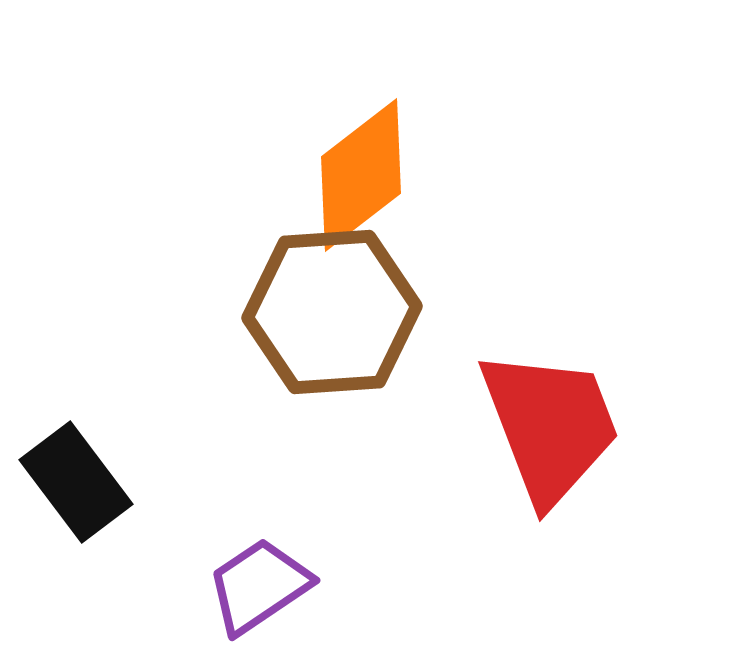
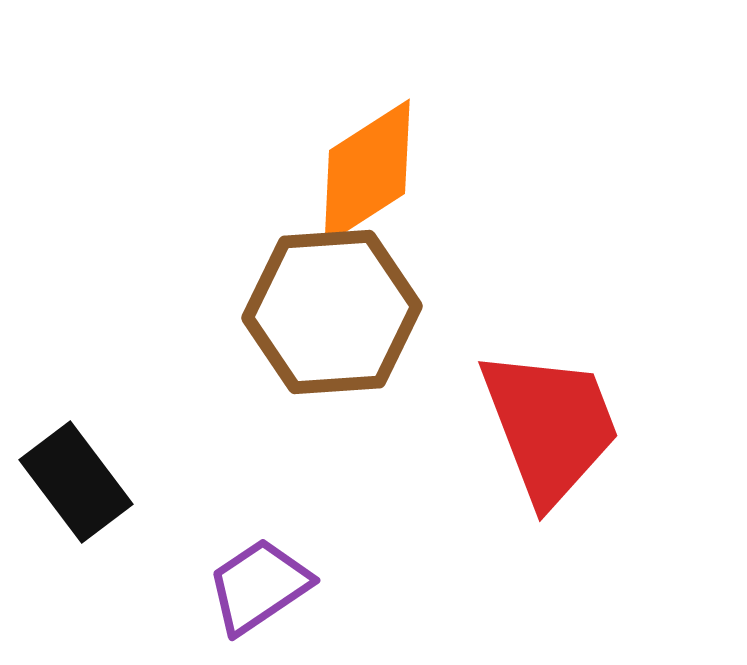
orange diamond: moved 6 px right, 3 px up; rotated 5 degrees clockwise
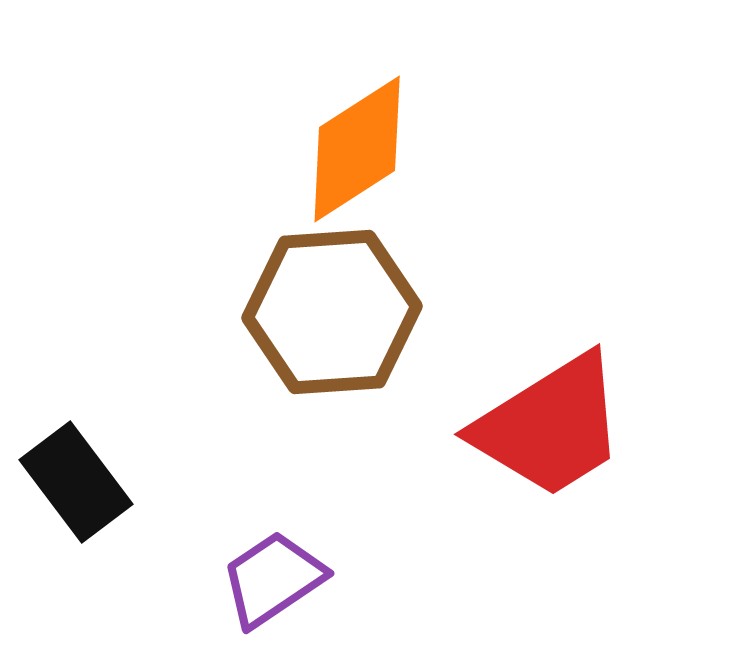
orange diamond: moved 10 px left, 23 px up
red trapezoid: rotated 79 degrees clockwise
purple trapezoid: moved 14 px right, 7 px up
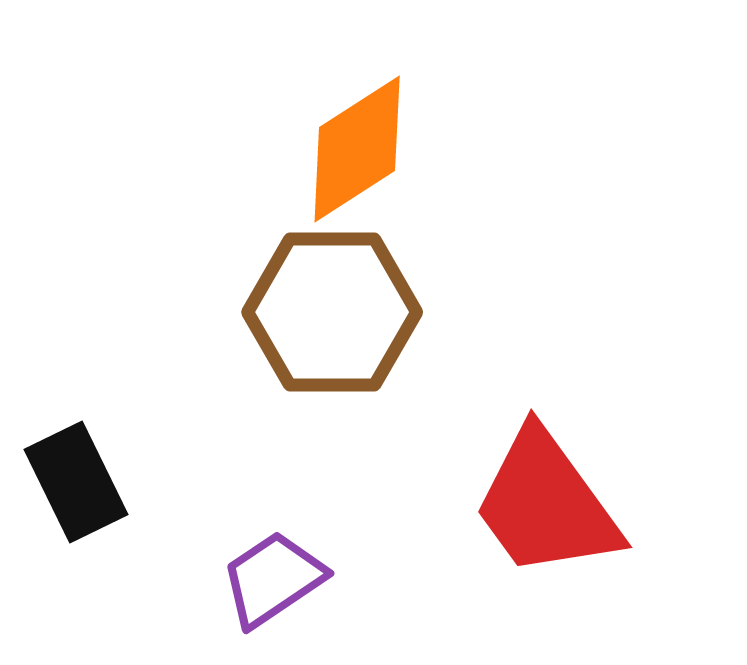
brown hexagon: rotated 4 degrees clockwise
red trapezoid: moved 4 px left, 78 px down; rotated 86 degrees clockwise
black rectangle: rotated 11 degrees clockwise
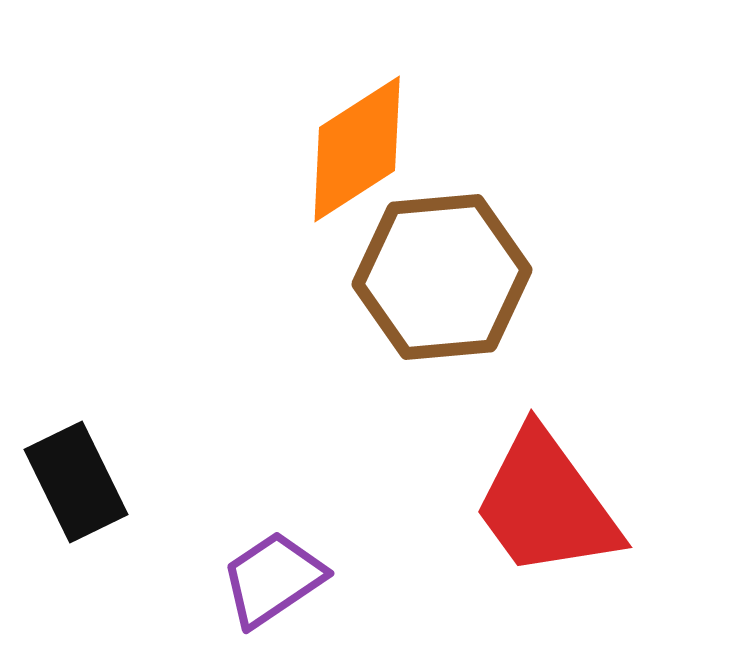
brown hexagon: moved 110 px right, 35 px up; rotated 5 degrees counterclockwise
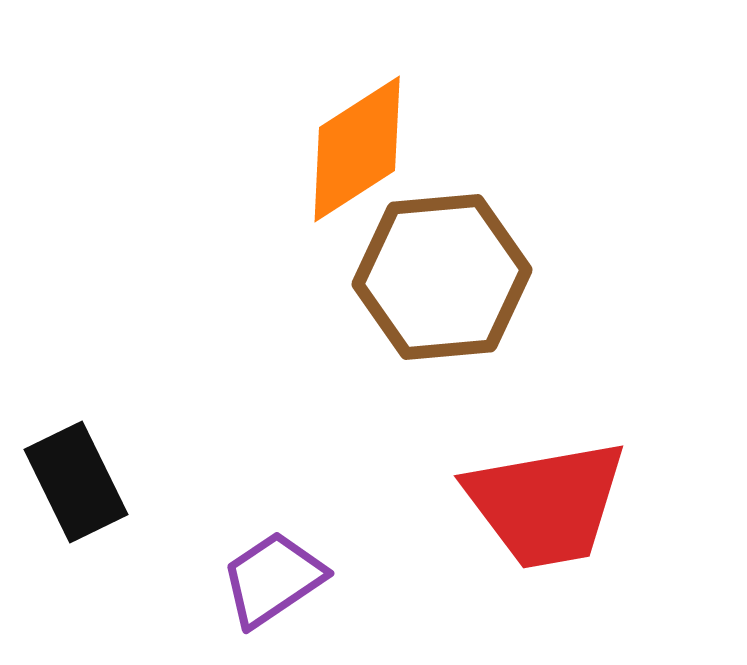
red trapezoid: rotated 64 degrees counterclockwise
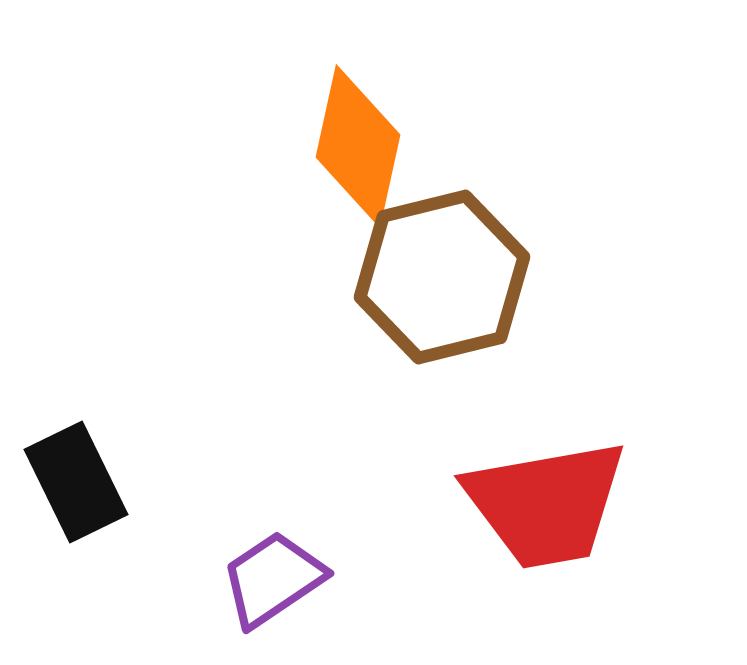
orange diamond: moved 1 px right, 3 px up; rotated 45 degrees counterclockwise
brown hexagon: rotated 9 degrees counterclockwise
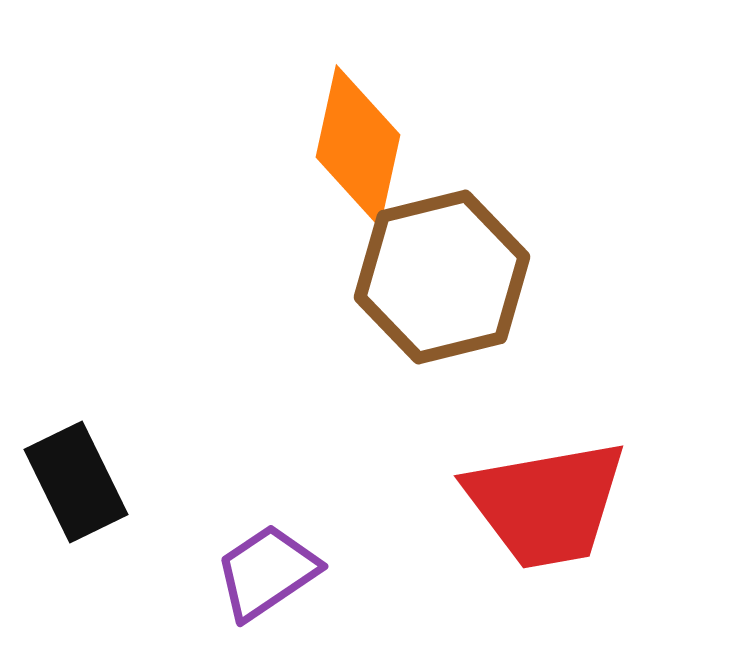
purple trapezoid: moved 6 px left, 7 px up
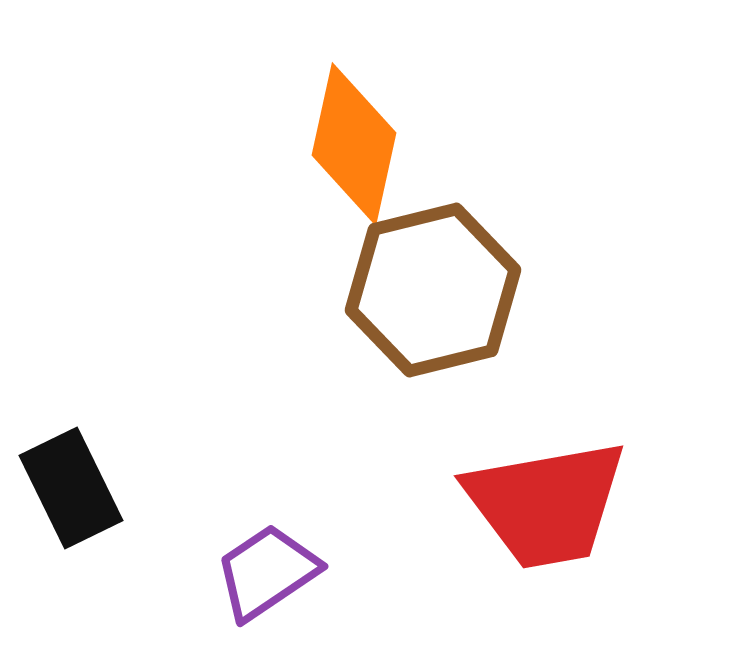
orange diamond: moved 4 px left, 2 px up
brown hexagon: moved 9 px left, 13 px down
black rectangle: moved 5 px left, 6 px down
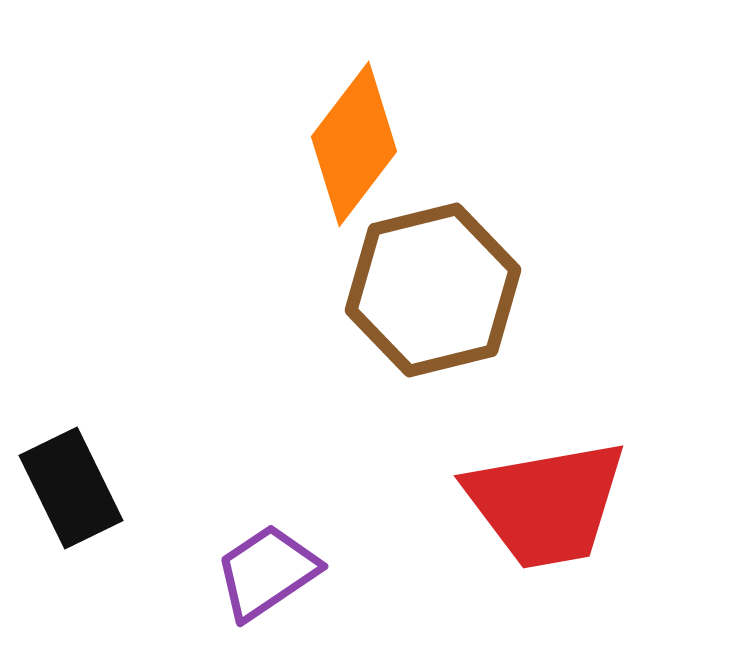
orange diamond: rotated 25 degrees clockwise
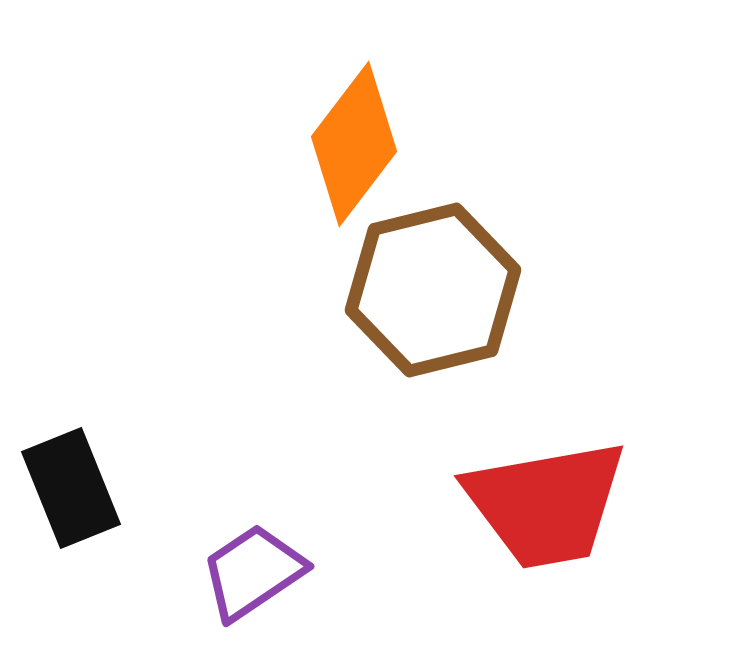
black rectangle: rotated 4 degrees clockwise
purple trapezoid: moved 14 px left
